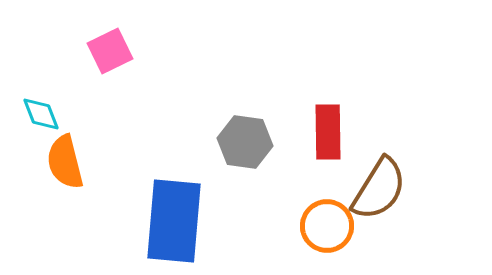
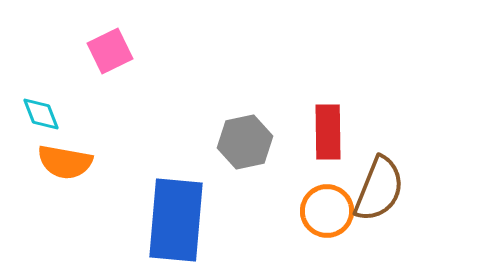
gray hexagon: rotated 20 degrees counterclockwise
orange semicircle: rotated 66 degrees counterclockwise
brown semicircle: rotated 10 degrees counterclockwise
blue rectangle: moved 2 px right, 1 px up
orange circle: moved 15 px up
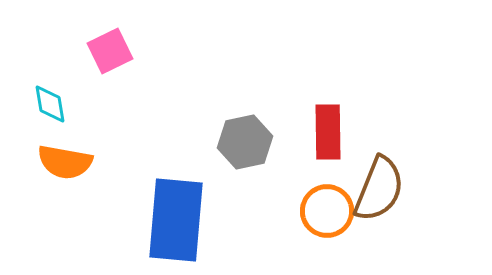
cyan diamond: moved 9 px right, 10 px up; rotated 12 degrees clockwise
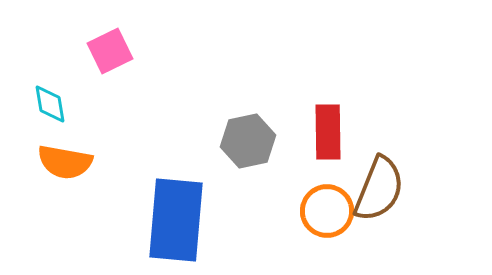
gray hexagon: moved 3 px right, 1 px up
